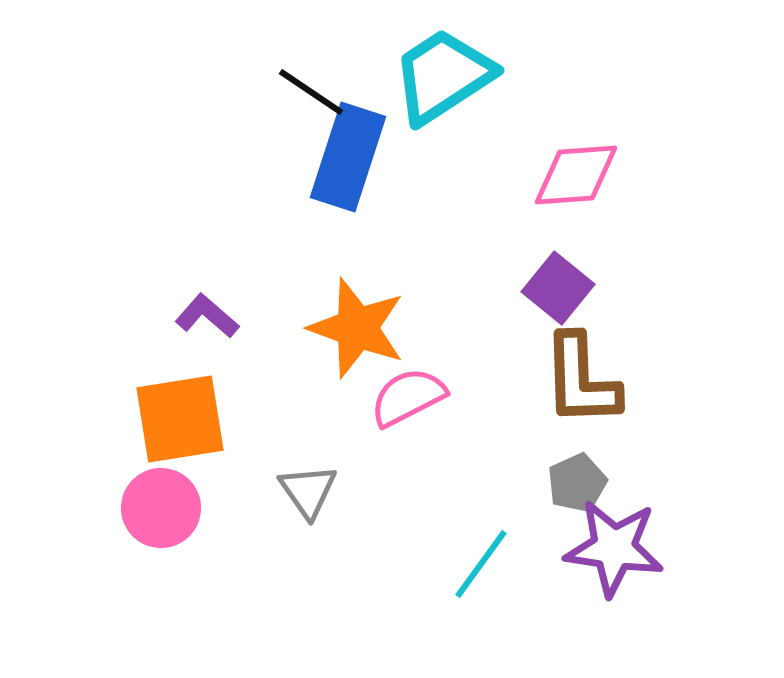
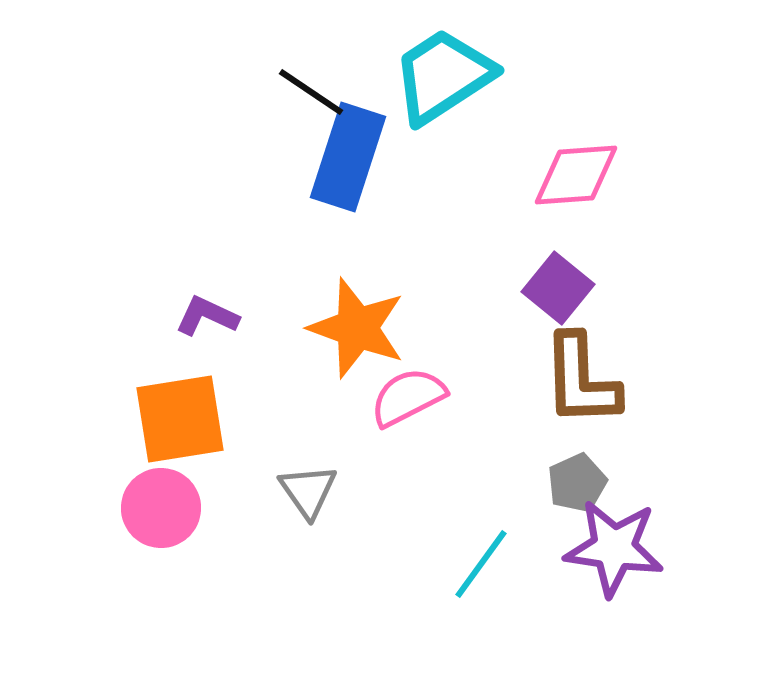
purple L-shape: rotated 16 degrees counterclockwise
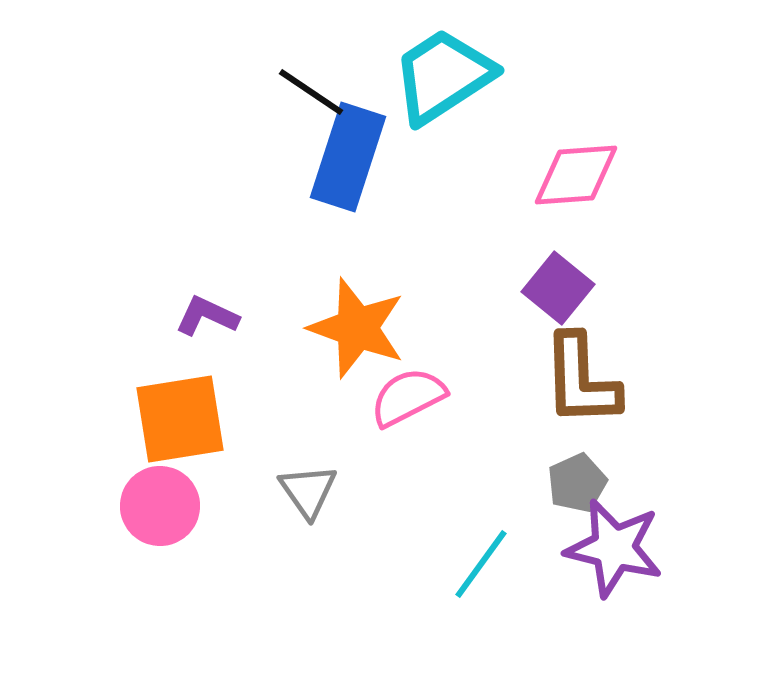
pink circle: moved 1 px left, 2 px up
purple star: rotated 6 degrees clockwise
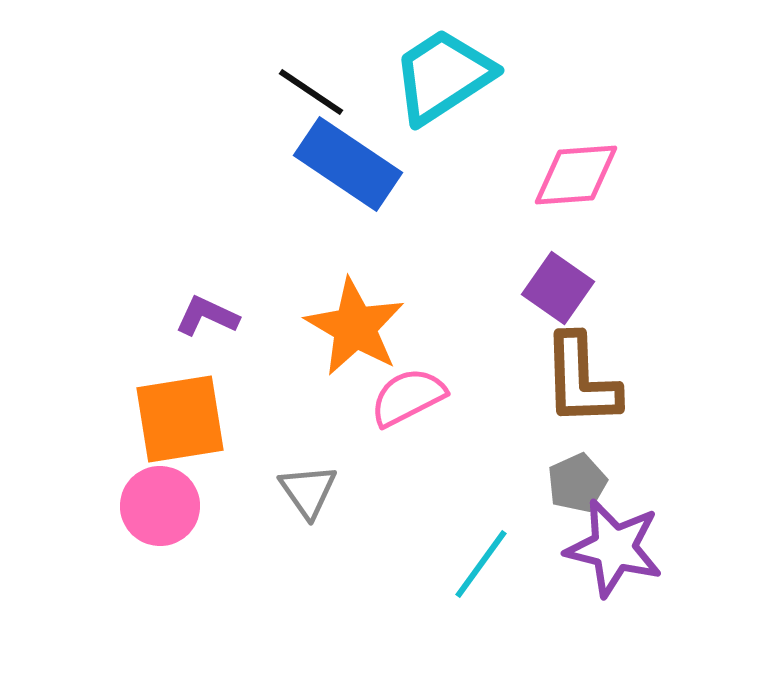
blue rectangle: moved 7 px down; rotated 74 degrees counterclockwise
purple square: rotated 4 degrees counterclockwise
orange star: moved 2 px left, 1 px up; rotated 10 degrees clockwise
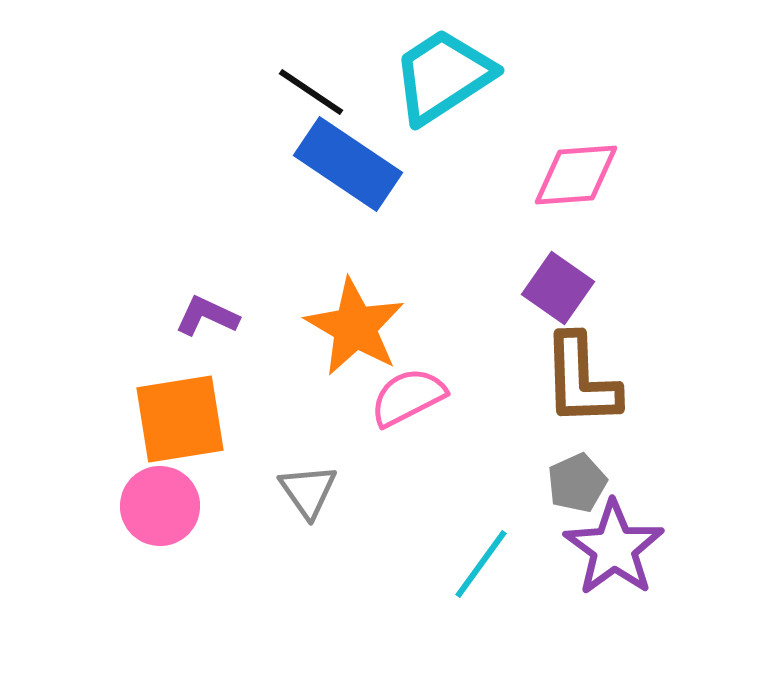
purple star: rotated 22 degrees clockwise
